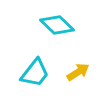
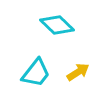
cyan trapezoid: moved 1 px right
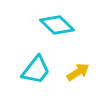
cyan trapezoid: moved 3 px up
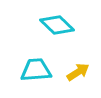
cyan trapezoid: rotated 132 degrees counterclockwise
